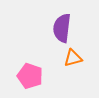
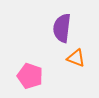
orange triangle: moved 3 px right; rotated 36 degrees clockwise
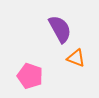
purple semicircle: moved 2 px left, 1 px down; rotated 144 degrees clockwise
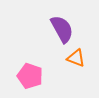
purple semicircle: moved 2 px right
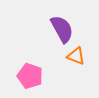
orange triangle: moved 2 px up
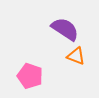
purple semicircle: moved 3 px right; rotated 28 degrees counterclockwise
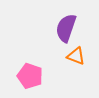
purple semicircle: moved 1 px right, 1 px up; rotated 104 degrees counterclockwise
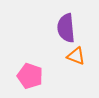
purple semicircle: rotated 24 degrees counterclockwise
